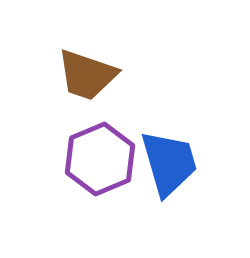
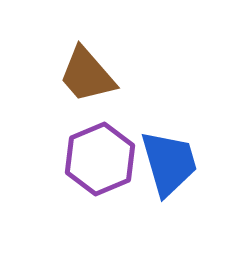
brown trapezoid: rotated 30 degrees clockwise
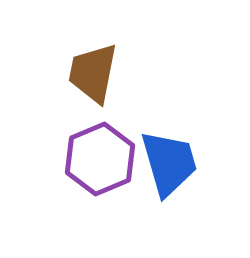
brown trapezoid: moved 6 px right, 2 px up; rotated 52 degrees clockwise
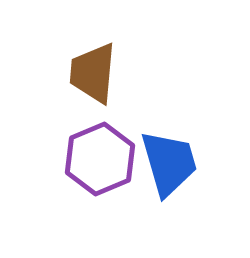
brown trapezoid: rotated 6 degrees counterclockwise
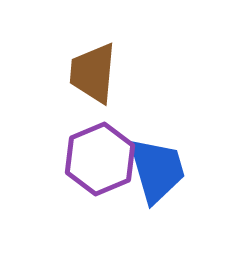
blue trapezoid: moved 12 px left, 7 px down
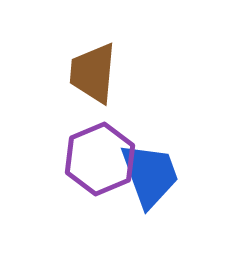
blue trapezoid: moved 7 px left, 5 px down; rotated 4 degrees counterclockwise
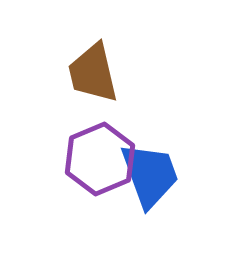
brown trapezoid: rotated 18 degrees counterclockwise
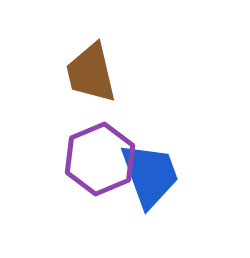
brown trapezoid: moved 2 px left
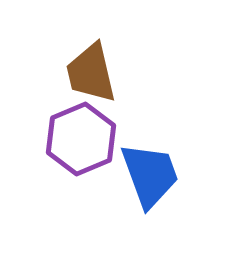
purple hexagon: moved 19 px left, 20 px up
